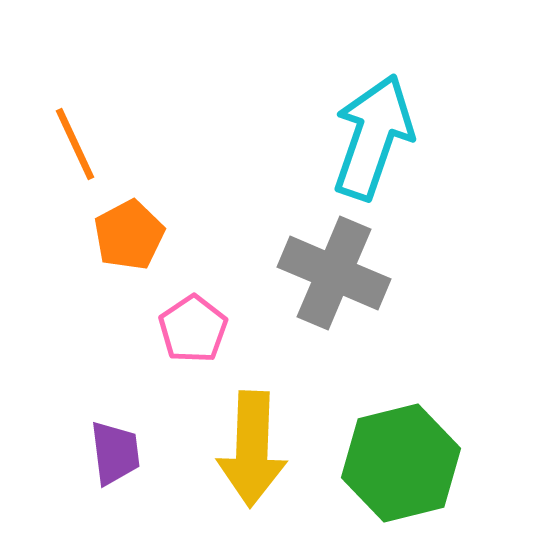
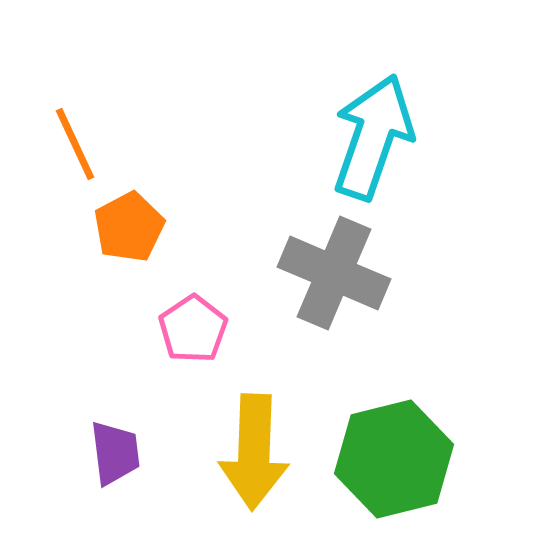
orange pentagon: moved 8 px up
yellow arrow: moved 2 px right, 3 px down
green hexagon: moved 7 px left, 4 px up
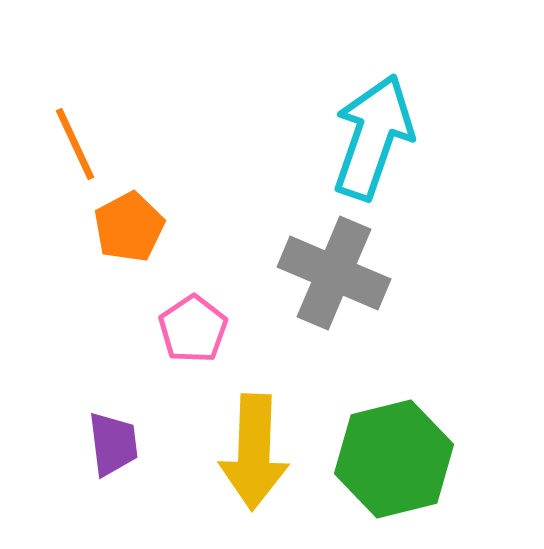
purple trapezoid: moved 2 px left, 9 px up
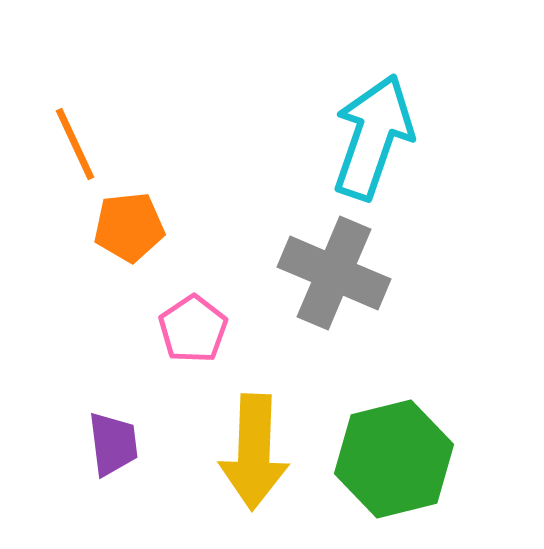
orange pentagon: rotated 22 degrees clockwise
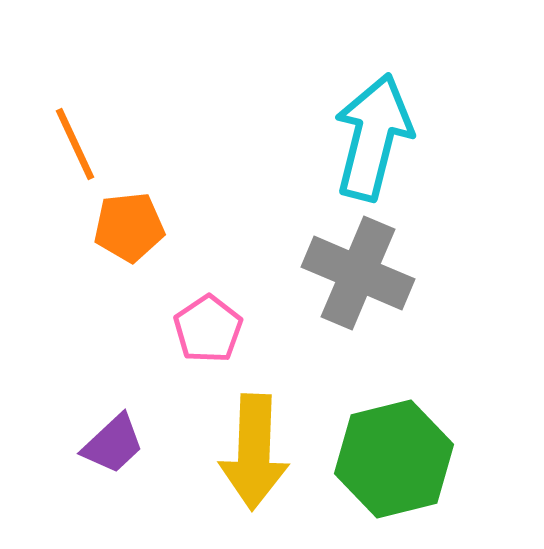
cyan arrow: rotated 5 degrees counterclockwise
gray cross: moved 24 px right
pink pentagon: moved 15 px right
purple trapezoid: rotated 54 degrees clockwise
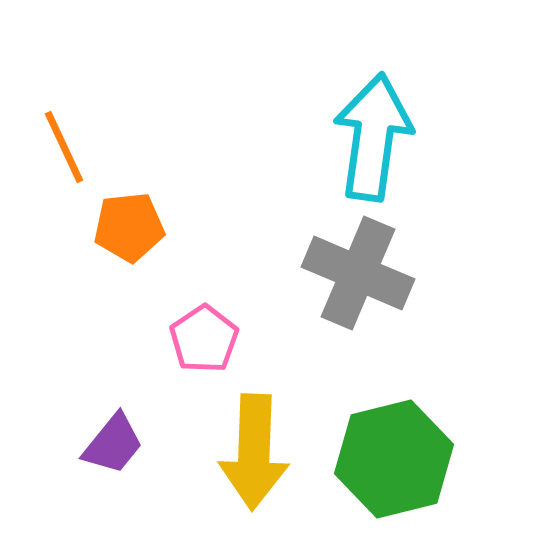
cyan arrow: rotated 6 degrees counterclockwise
orange line: moved 11 px left, 3 px down
pink pentagon: moved 4 px left, 10 px down
purple trapezoid: rotated 8 degrees counterclockwise
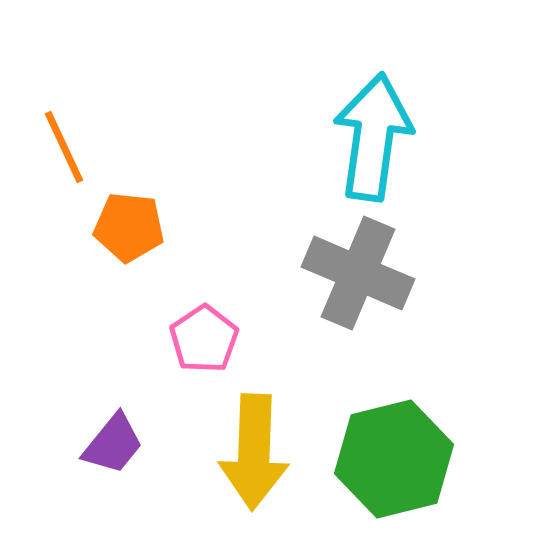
orange pentagon: rotated 12 degrees clockwise
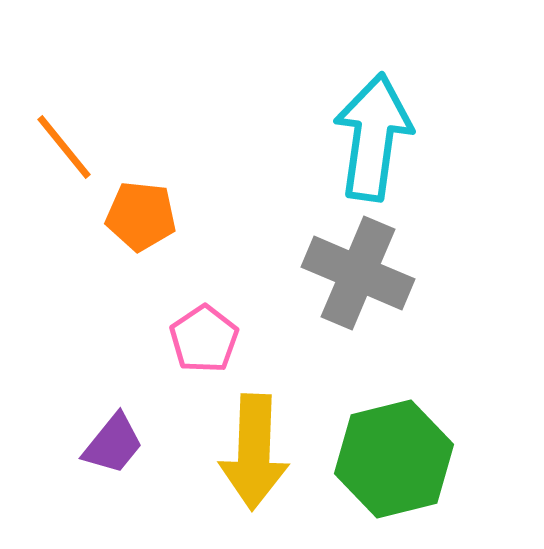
orange line: rotated 14 degrees counterclockwise
orange pentagon: moved 12 px right, 11 px up
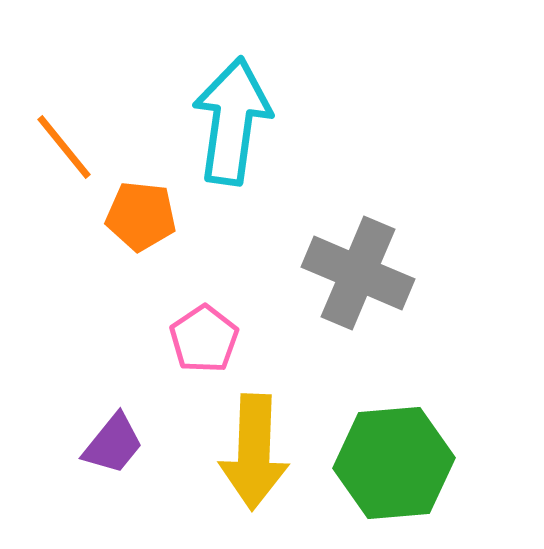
cyan arrow: moved 141 px left, 16 px up
green hexagon: moved 4 px down; rotated 9 degrees clockwise
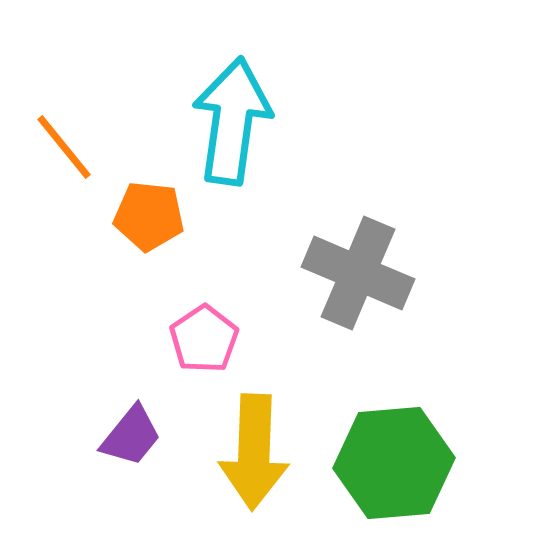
orange pentagon: moved 8 px right
purple trapezoid: moved 18 px right, 8 px up
